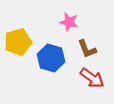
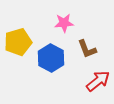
pink star: moved 5 px left, 1 px down; rotated 18 degrees counterclockwise
blue hexagon: rotated 12 degrees clockwise
red arrow: moved 6 px right, 3 px down; rotated 75 degrees counterclockwise
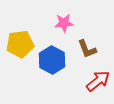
yellow pentagon: moved 2 px right, 2 px down; rotated 8 degrees clockwise
blue hexagon: moved 1 px right, 2 px down
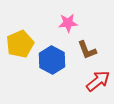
pink star: moved 4 px right
yellow pentagon: rotated 16 degrees counterclockwise
brown L-shape: moved 1 px down
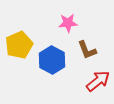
yellow pentagon: moved 1 px left, 1 px down
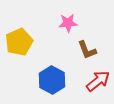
yellow pentagon: moved 3 px up
blue hexagon: moved 20 px down
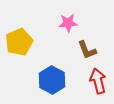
red arrow: rotated 65 degrees counterclockwise
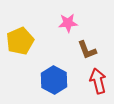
yellow pentagon: moved 1 px right, 1 px up
blue hexagon: moved 2 px right
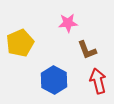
yellow pentagon: moved 2 px down
